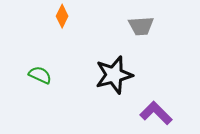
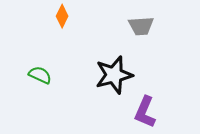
purple L-shape: moved 11 px left, 1 px up; rotated 112 degrees counterclockwise
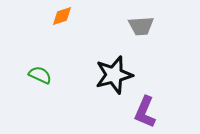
orange diamond: rotated 45 degrees clockwise
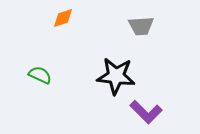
orange diamond: moved 1 px right, 2 px down
black star: moved 2 px right, 1 px down; rotated 21 degrees clockwise
purple L-shape: moved 1 px right; rotated 68 degrees counterclockwise
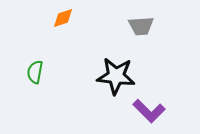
green semicircle: moved 5 px left, 3 px up; rotated 105 degrees counterclockwise
purple L-shape: moved 3 px right, 1 px up
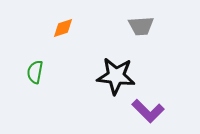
orange diamond: moved 10 px down
purple L-shape: moved 1 px left
